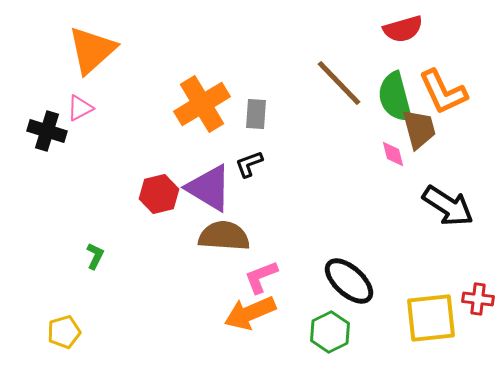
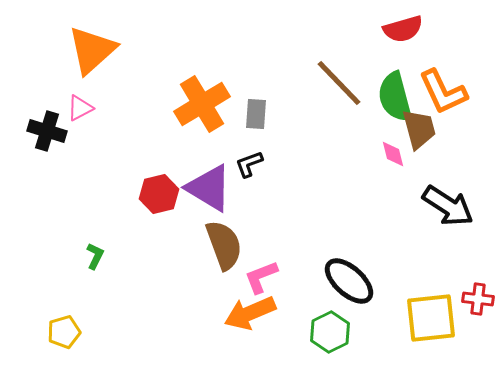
brown semicircle: moved 9 px down; rotated 66 degrees clockwise
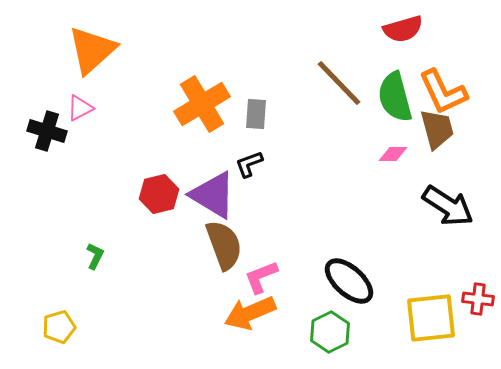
brown trapezoid: moved 18 px right
pink diamond: rotated 76 degrees counterclockwise
purple triangle: moved 4 px right, 7 px down
yellow pentagon: moved 5 px left, 5 px up
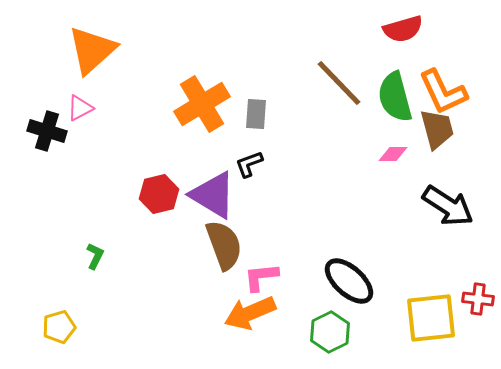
pink L-shape: rotated 15 degrees clockwise
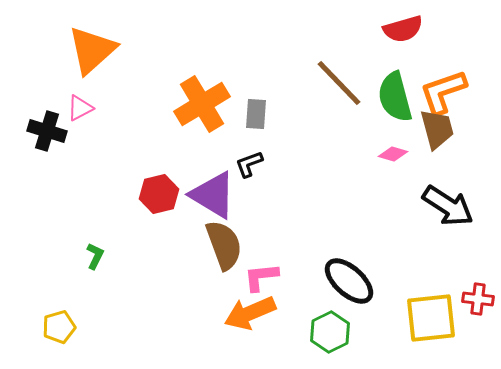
orange L-shape: rotated 96 degrees clockwise
pink diamond: rotated 16 degrees clockwise
